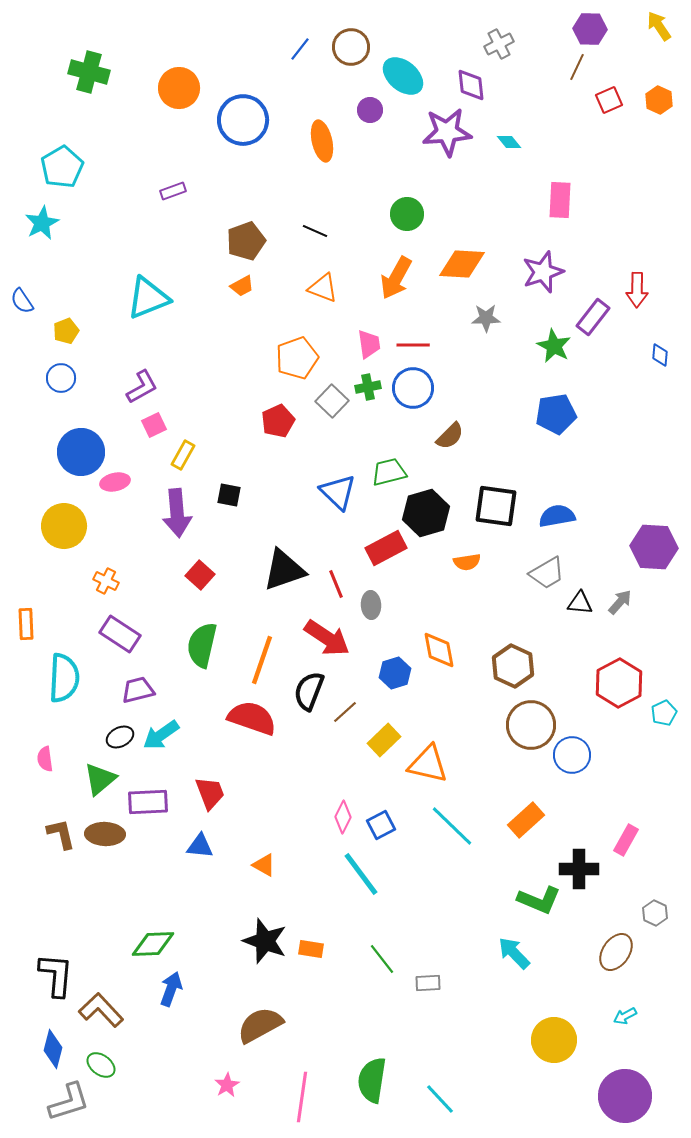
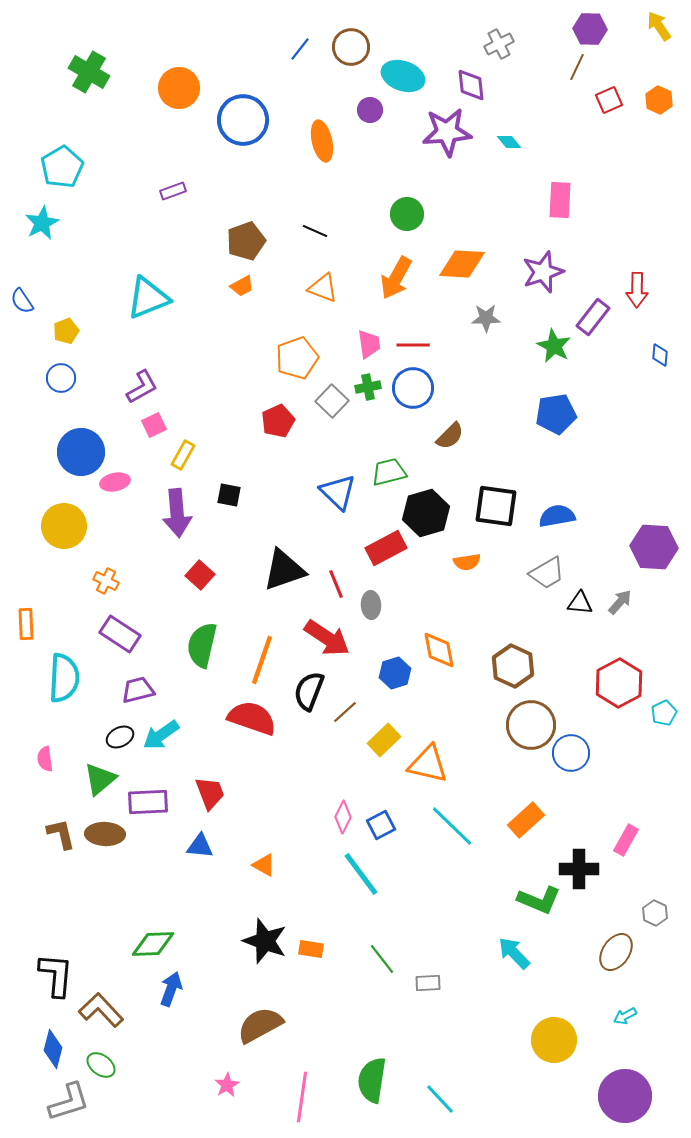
green cross at (89, 72): rotated 15 degrees clockwise
cyan ellipse at (403, 76): rotated 21 degrees counterclockwise
blue circle at (572, 755): moved 1 px left, 2 px up
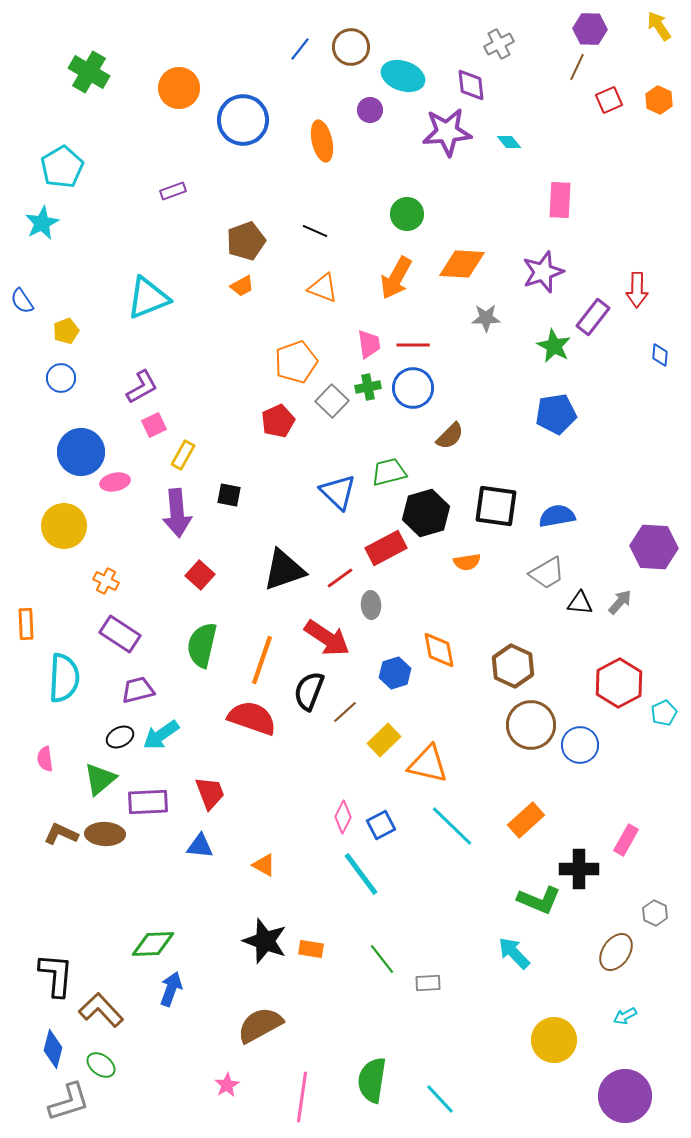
orange pentagon at (297, 358): moved 1 px left, 4 px down
red line at (336, 584): moved 4 px right, 6 px up; rotated 76 degrees clockwise
blue circle at (571, 753): moved 9 px right, 8 px up
brown L-shape at (61, 834): rotated 52 degrees counterclockwise
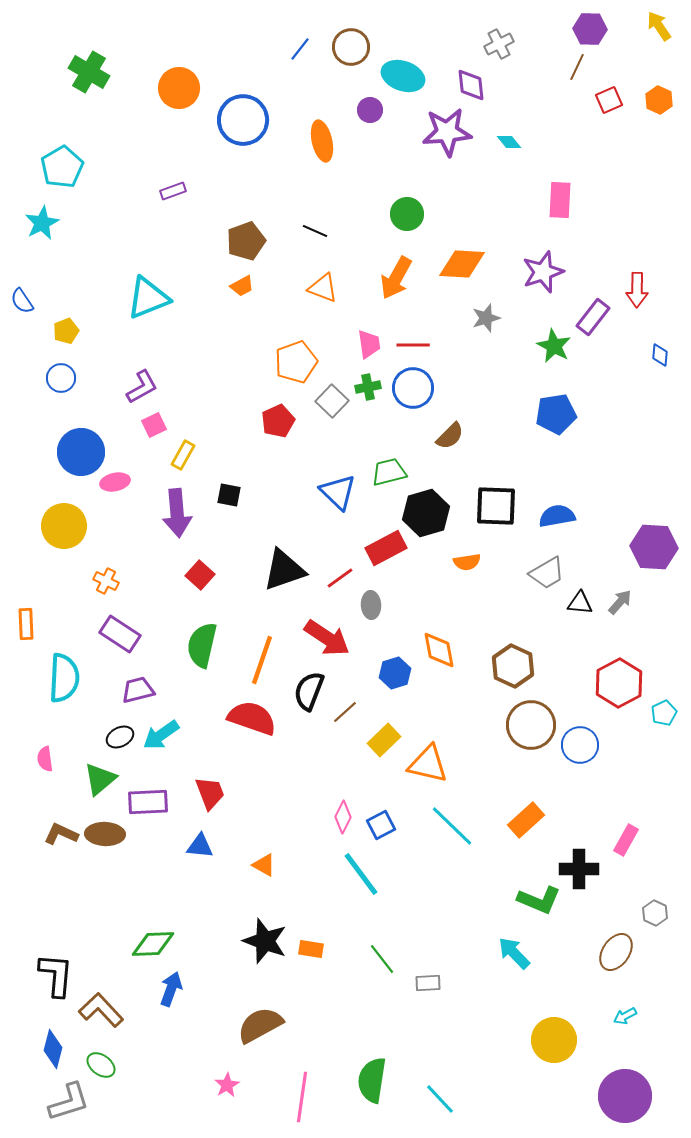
gray star at (486, 318): rotated 16 degrees counterclockwise
black square at (496, 506): rotated 6 degrees counterclockwise
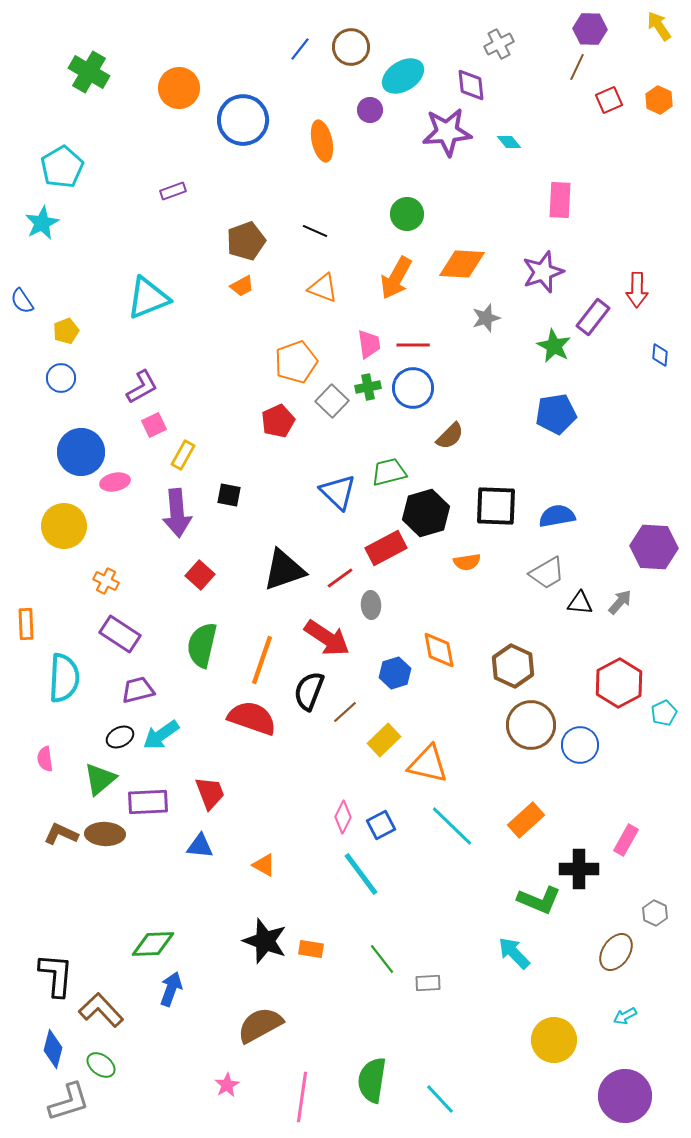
cyan ellipse at (403, 76): rotated 51 degrees counterclockwise
